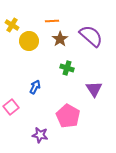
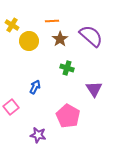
purple star: moved 2 px left
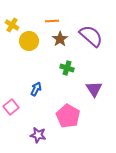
blue arrow: moved 1 px right, 2 px down
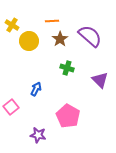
purple semicircle: moved 1 px left
purple triangle: moved 6 px right, 9 px up; rotated 12 degrees counterclockwise
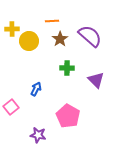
yellow cross: moved 4 px down; rotated 32 degrees counterclockwise
green cross: rotated 16 degrees counterclockwise
purple triangle: moved 4 px left
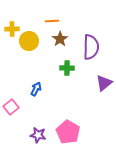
purple semicircle: moved 1 px right, 11 px down; rotated 50 degrees clockwise
purple triangle: moved 8 px right, 3 px down; rotated 36 degrees clockwise
pink pentagon: moved 16 px down
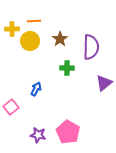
orange line: moved 18 px left
yellow circle: moved 1 px right
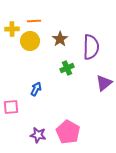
green cross: rotated 24 degrees counterclockwise
pink square: rotated 35 degrees clockwise
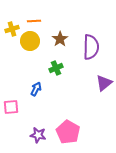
yellow cross: rotated 16 degrees counterclockwise
green cross: moved 11 px left
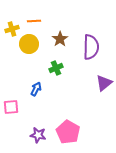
yellow circle: moved 1 px left, 3 px down
